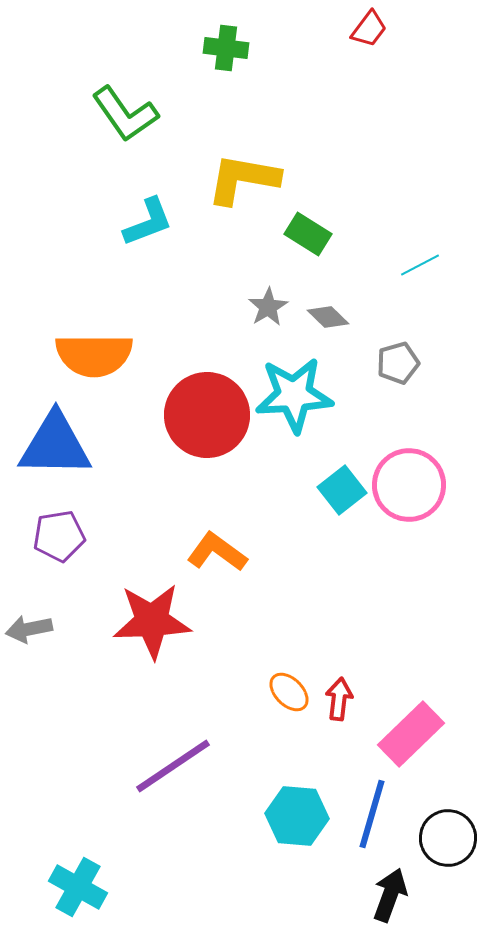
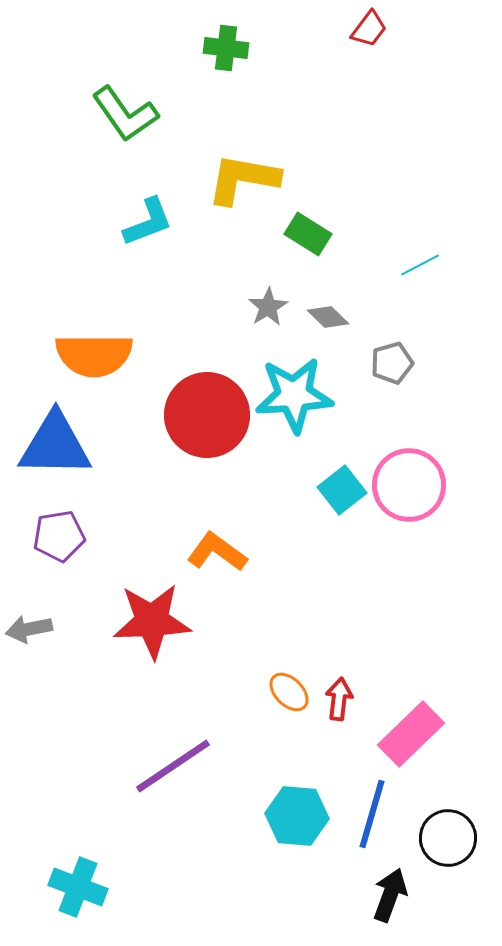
gray pentagon: moved 6 px left
cyan cross: rotated 8 degrees counterclockwise
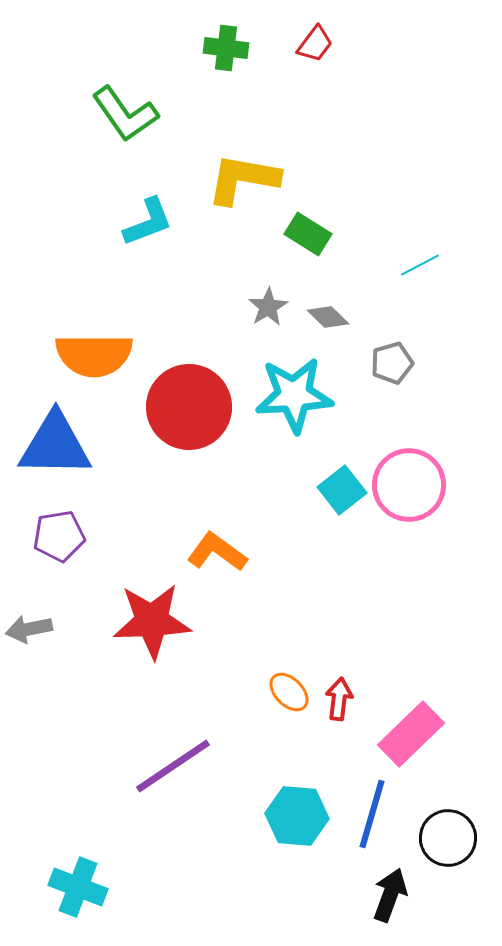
red trapezoid: moved 54 px left, 15 px down
red circle: moved 18 px left, 8 px up
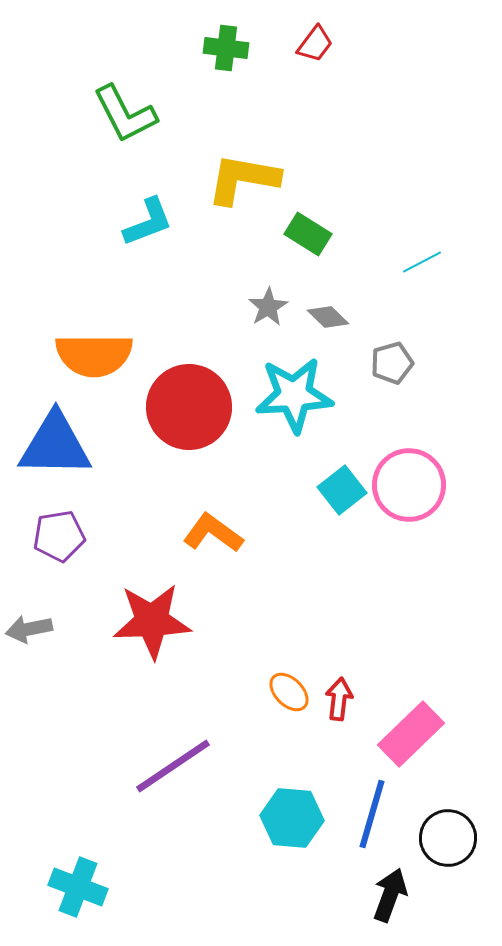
green L-shape: rotated 8 degrees clockwise
cyan line: moved 2 px right, 3 px up
orange L-shape: moved 4 px left, 19 px up
cyan hexagon: moved 5 px left, 2 px down
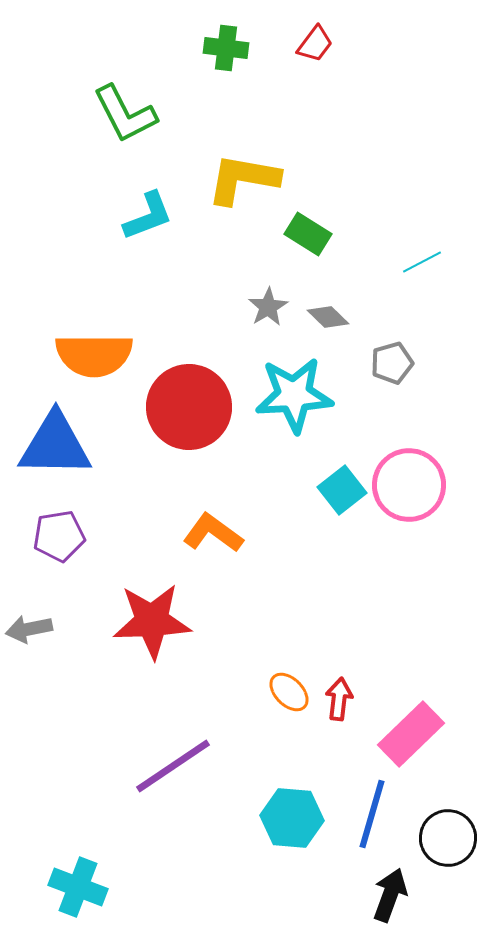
cyan L-shape: moved 6 px up
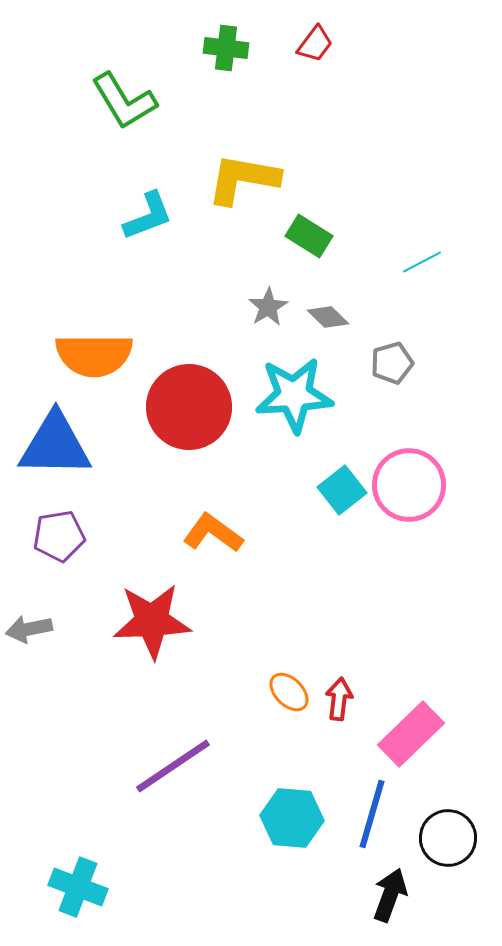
green L-shape: moved 1 px left, 13 px up; rotated 4 degrees counterclockwise
green rectangle: moved 1 px right, 2 px down
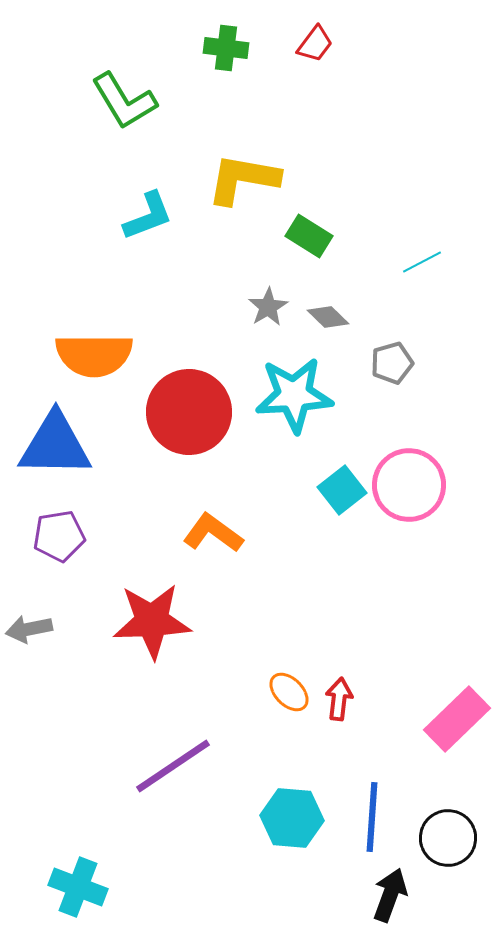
red circle: moved 5 px down
pink rectangle: moved 46 px right, 15 px up
blue line: moved 3 px down; rotated 12 degrees counterclockwise
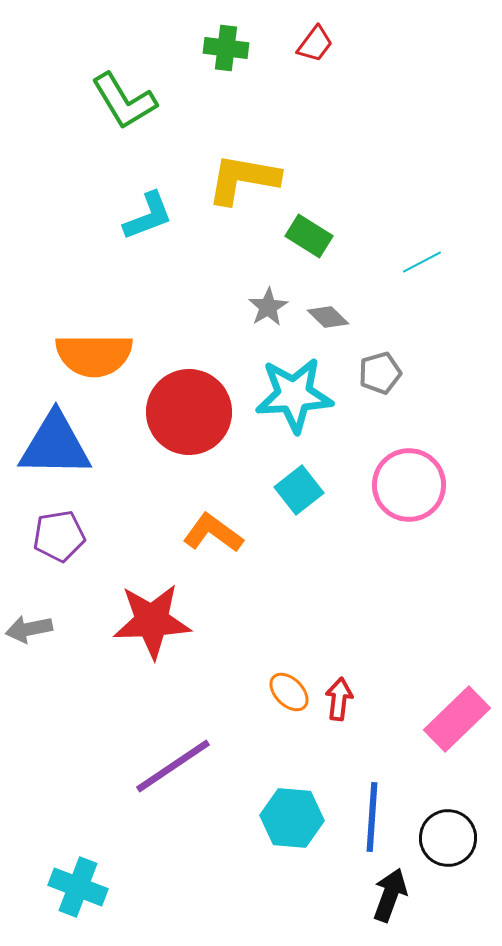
gray pentagon: moved 12 px left, 10 px down
cyan square: moved 43 px left
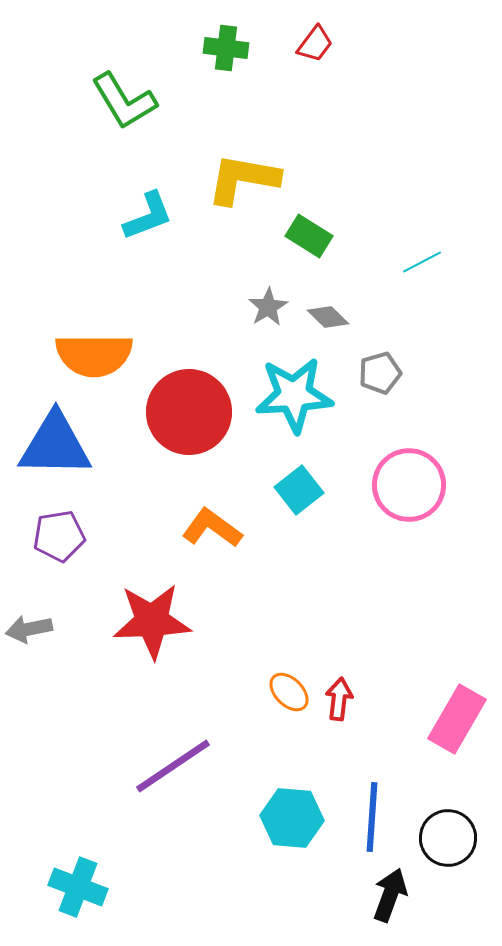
orange L-shape: moved 1 px left, 5 px up
pink rectangle: rotated 16 degrees counterclockwise
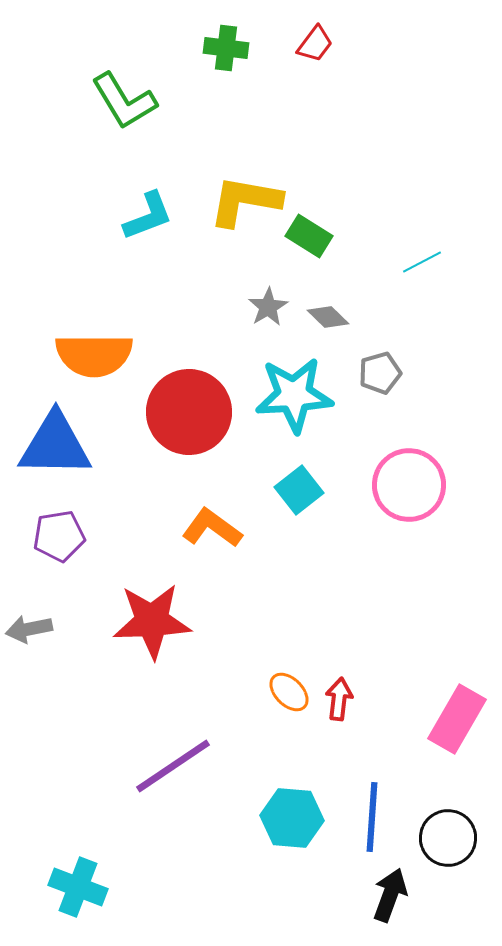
yellow L-shape: moved 2 px right, 22 px down
